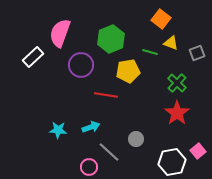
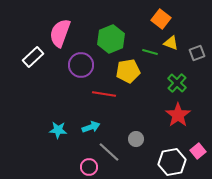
red line: moved 2 px left, 1 px up
red star: moved 1 px right, 2 px down
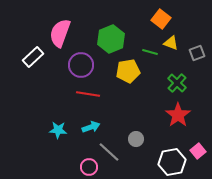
red line: moved 16 px left
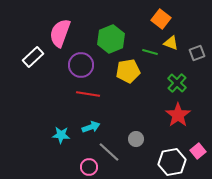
cyan star: moved 3 px right, 5 px down
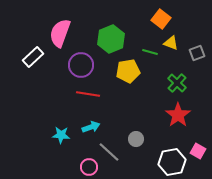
pink square: rotated 21 degrees counterclockwise
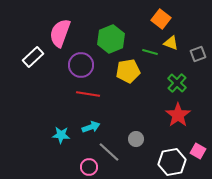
gray square: moved 1 px right, 1 px down
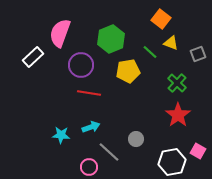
green line: rotated 28 degrees clockwise
red line: moved 1 px right, 1 px up
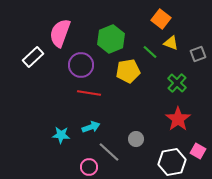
red star: moved 4 px down
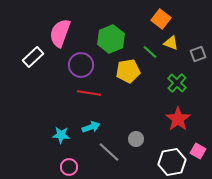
pink circle: moved 20 px left
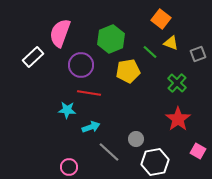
cyan star: moved 6 px right, 25 px up
white hexagon: moved 17 px left
